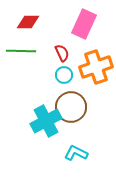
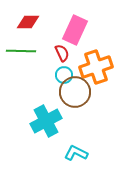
pink rectangle: moved 9 px left, 6 px down
brown circle: moved 4 px right, 15 px up
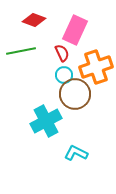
red diamond: moved 6 px right, 2 px up; rotated 20 degrees clockwise
green line: rotated 12 degrees counterclockwise
brown circle: moved 2 px down
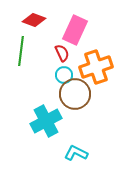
green line: rotated 72 degrees counterclockwise
